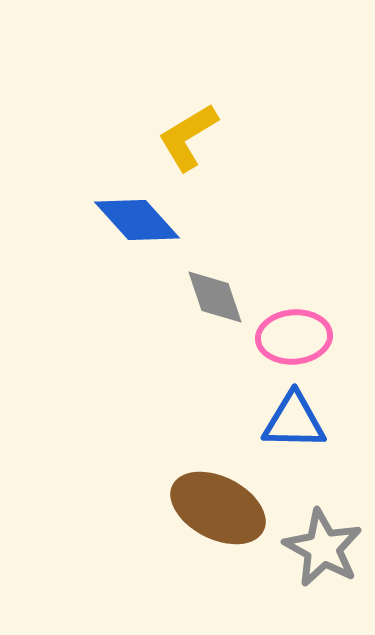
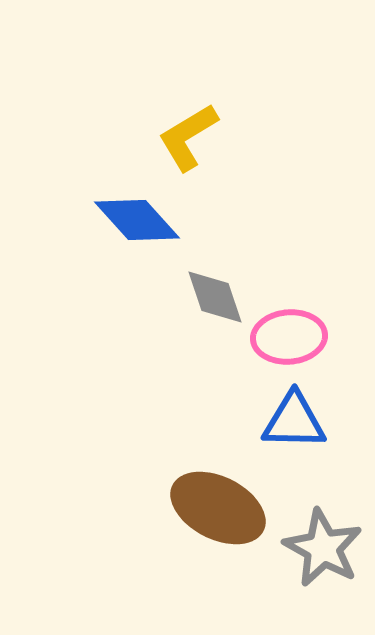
pink ellipse: moved 5 px left
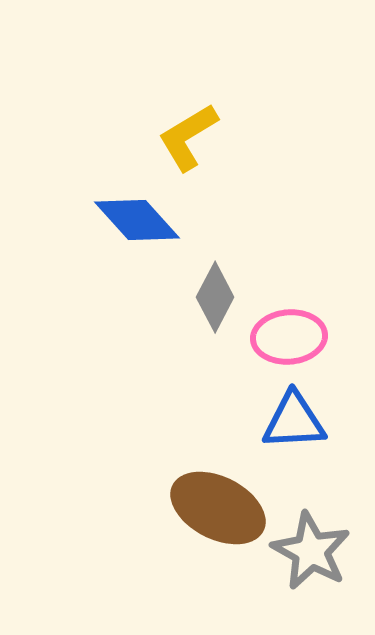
gray diamond: rotated 46 degrees clockwise
blue triangle: rotated 4 degrees counterclockwise
gray star: moved 12 px left, 3 px down
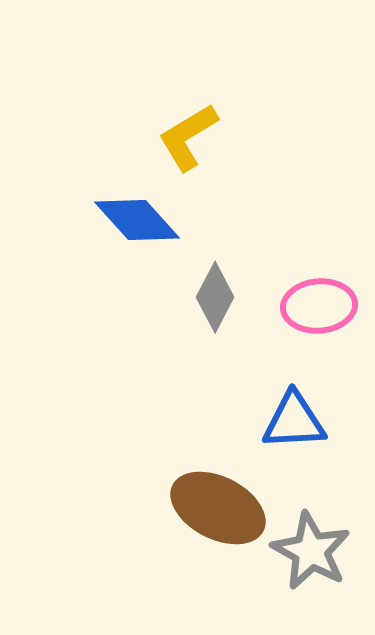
pink ellipse: moved 30 px right, 31 px up
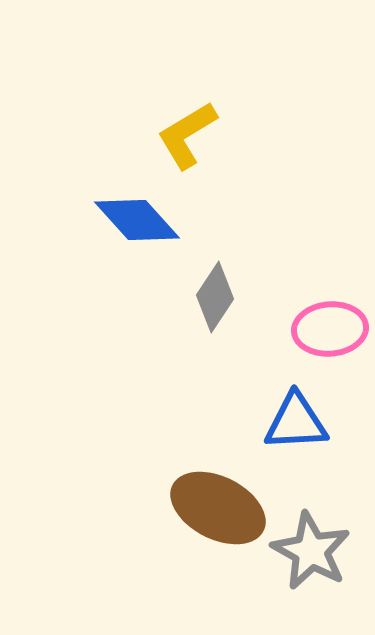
yellow L-shape: moved 1 px left, 2 px up
gray diamond: rotated 6 degrees clockwise
pink ellipse: moved 11 px right, 23 px down
blue triangle: moved 2 px right, 1 px down
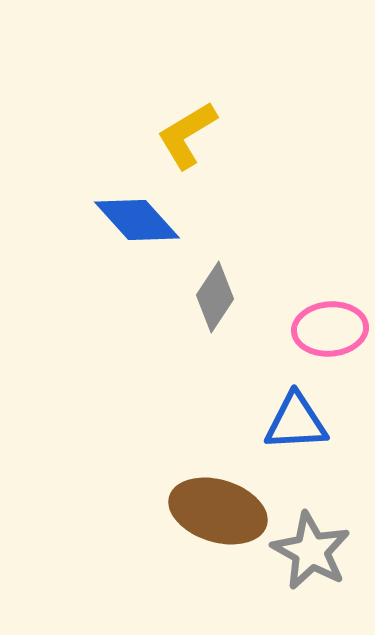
brown ellipse: moved 3 px down; rotated 10 degrees counterclockwise
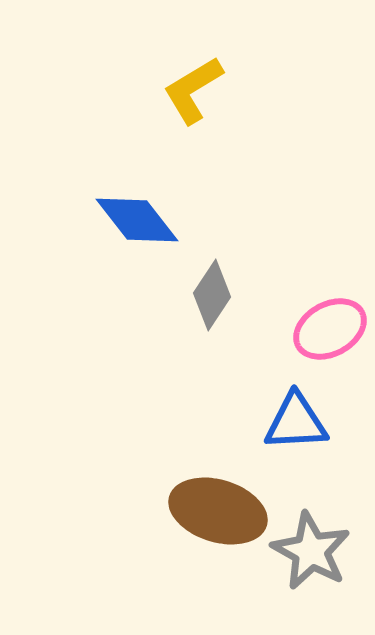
yellow L-shape: moved 6 px right, 45 px up
blue diamond: rotated 4 degrees clockwise
gray diamond: moved 3 px left, 2 px up
pink ellipse: rotated 24 degrees counterclockwise
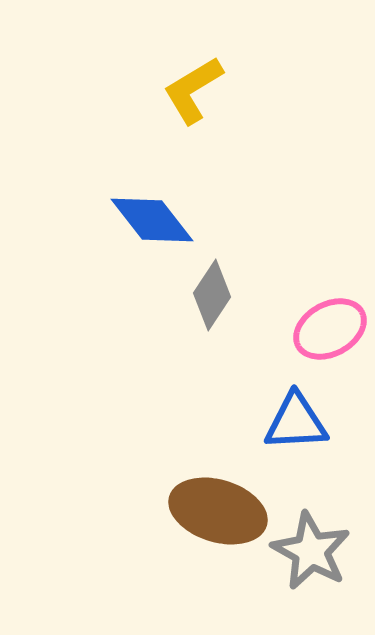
blue diamond: moved 15 px right
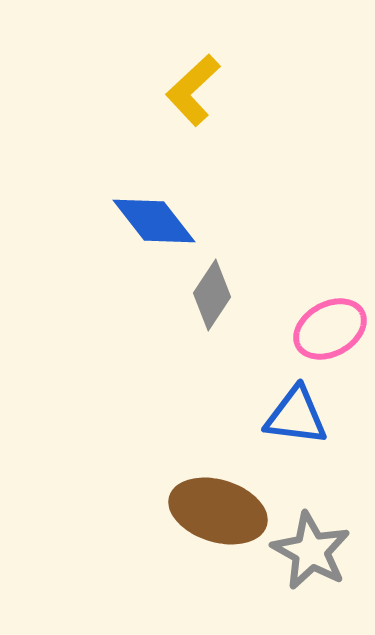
yellow L-shape: rotated 12 degrees counterclockwise
blue diamond: moved 2 px right, 1 px down
blue triangle: moved 6 px up; rotated 10 degrees clockwise
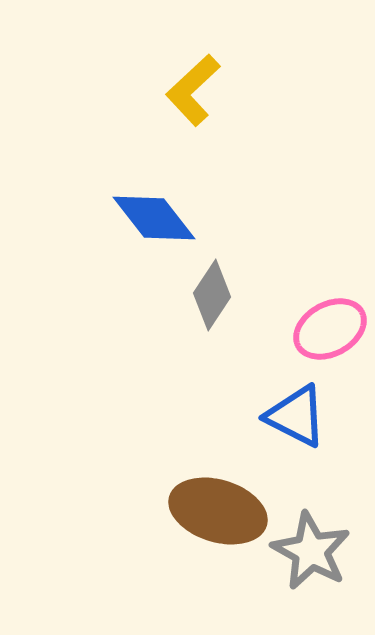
blue diamond: moved 3 px up
blue triangle: rotated 20 degrees clockwise
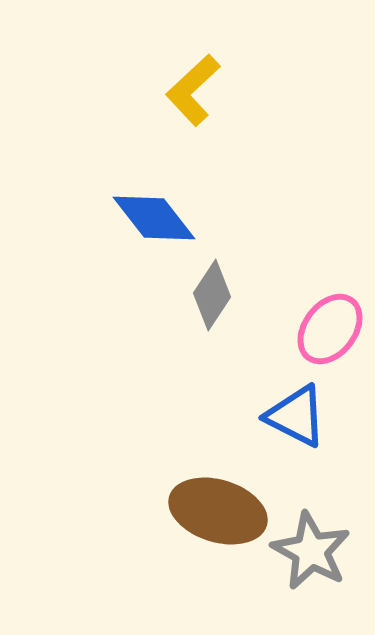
pink ellipse: rotated 24 degrees counterclockwise
